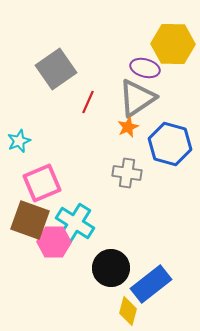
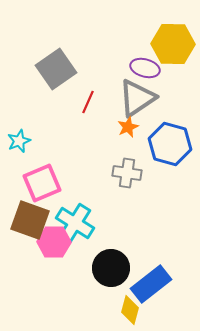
yellow diamond: moved 2 px right, 1 px up
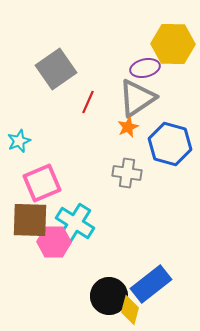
purple ellipse: rotated 28 degrees counterclockwise
brown square: rotated 18 degrees counterclockwise
black circle: moved 2 px left, 28 px down
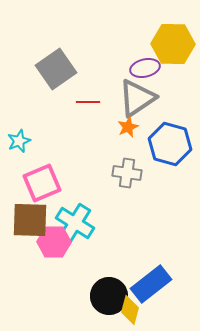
red line: rotated 65 degrees clockwise
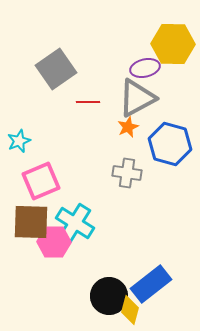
gray triangle: rotated 6 degrees clockwise
pink square: moved 1 px left, 2 px up
brown square: moved 1 px right, 2 px down
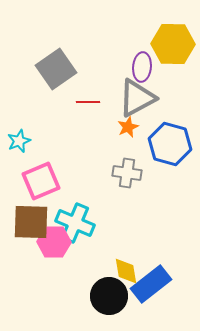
purple ellipse: moved 3 px left, 1 px up; rotated 72 degrees counterclockwise
cyan cross: rotated 9 degrees counterclockwise
yellow diamond: moved 4 px left, 39 px up; rotated 24 degrees counterclockwise
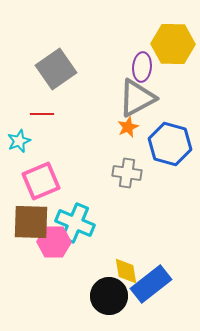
red line: moved 46 px left, 12 px down
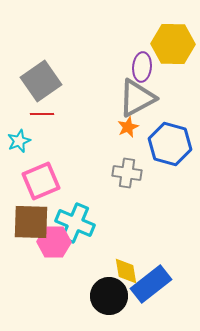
gray square: moved 15 px left, 12 px down
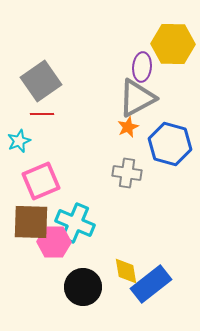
black circle: moved 26 px left, 9 px up
